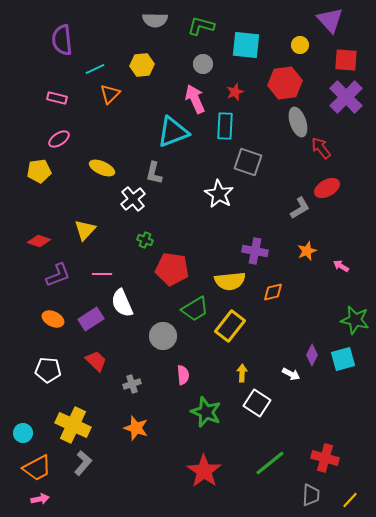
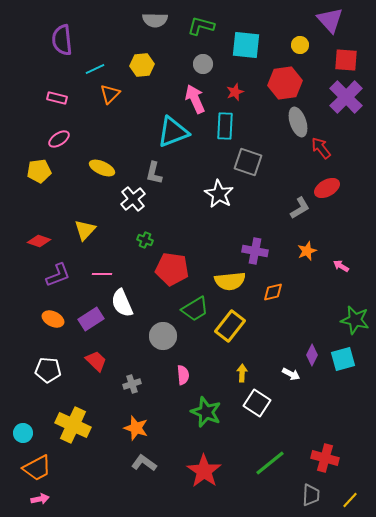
gray L-shape at (83, 463): moved 61 px right; rotated 95 degrees counterclockwise
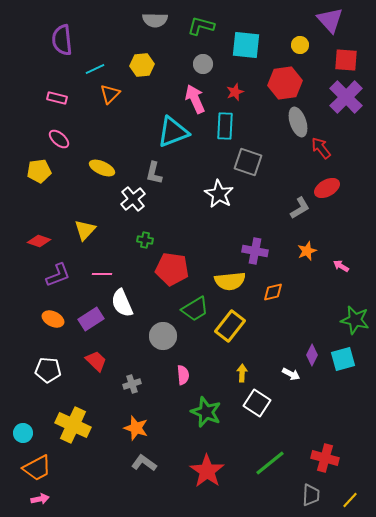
pink ellipse at (59, 139): rotated 75 degrees clockwise
green cross at (145, 240): rotated 14 degrees counterclockwise
red star at (204, 471): moved 3 px right
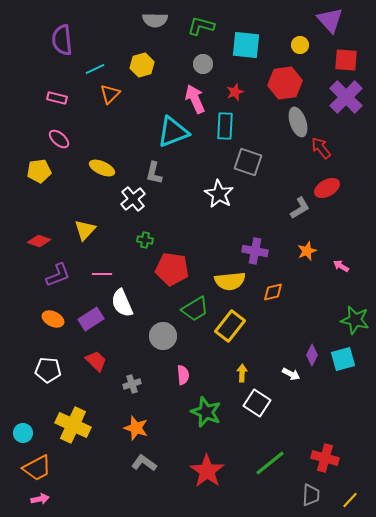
yellow hexagon at (142, 65): rotated 10 degrees counterclockwise
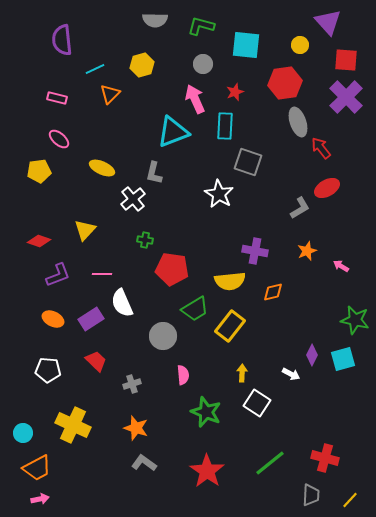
purple triangle at (330, 20): moved 2 px left, 2 px down
